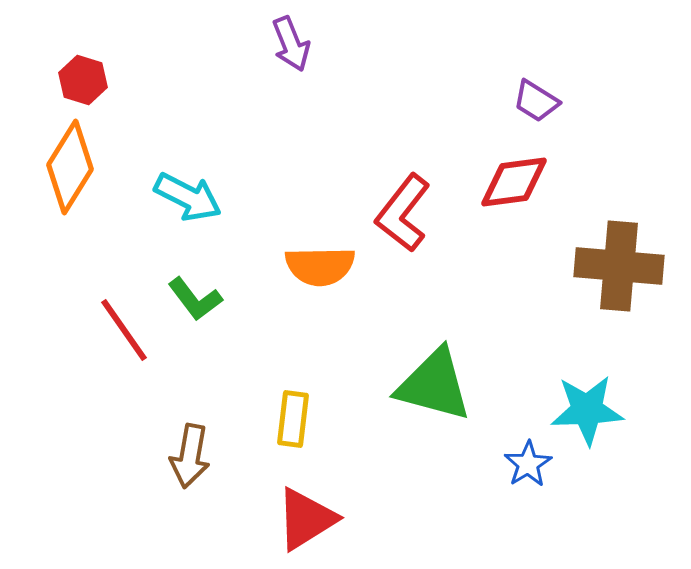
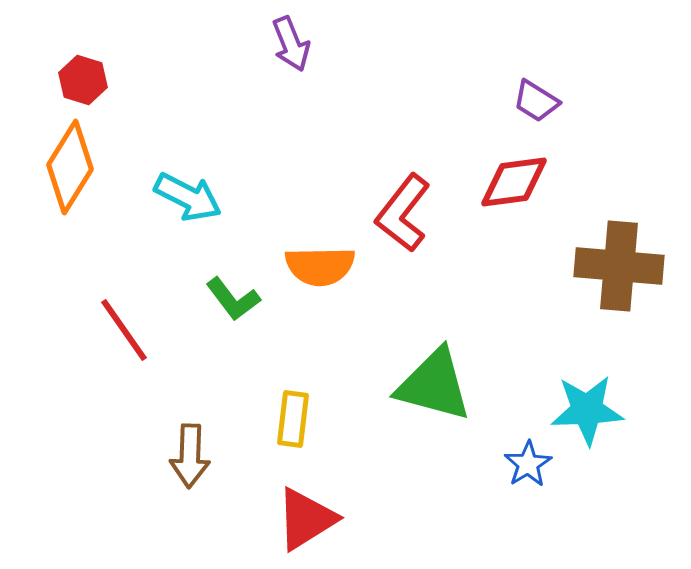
green L-shape: moved 38 px right
brown arrow: rotated 8 degrees counterclockwise
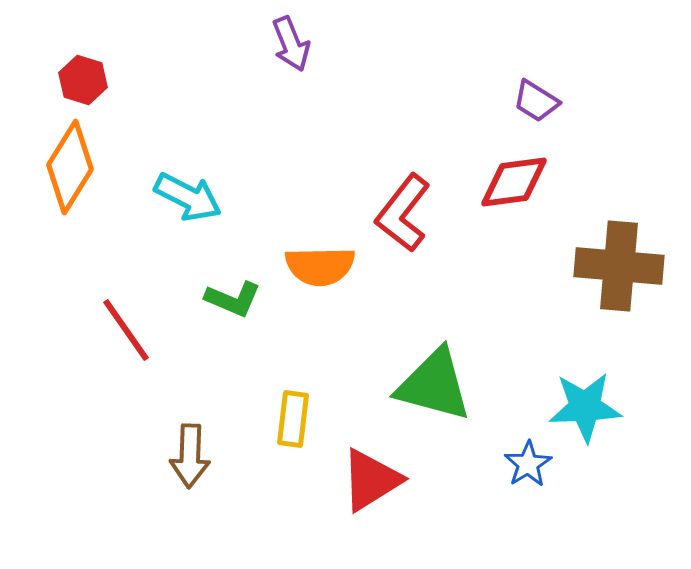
green L-shape: rotated 30 degrees counterclockwise
red line: moved 2 px right
cyan star: moved 2 px left, 3 px up
red triangle: moved 65 px right, 39 px up
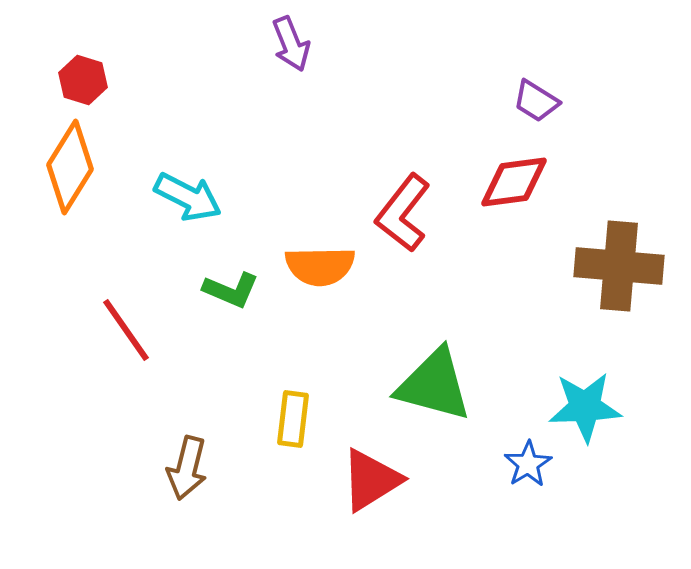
green L-shape: moved 2 px left, 9 px up
brown arrow: moved 3 px left, 12 px down; rotated 12 degrees clockwise
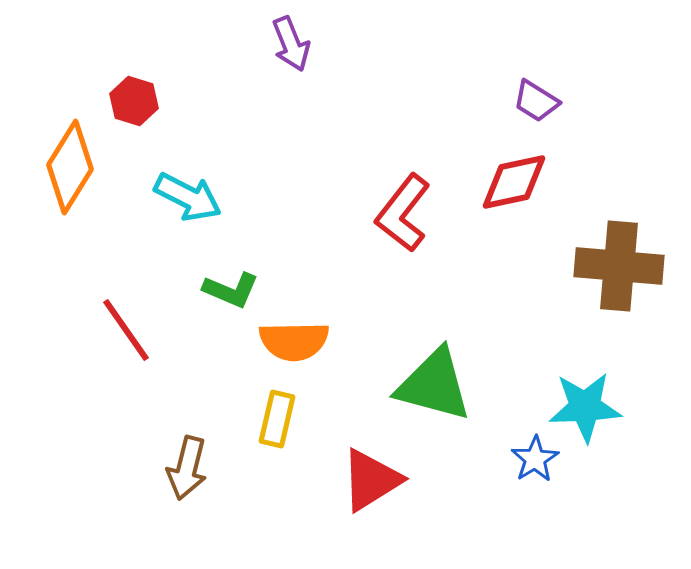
red hexagon: moved 51 px right, 21 px down
red diamond: rotated 4 degrees counterclockwise
orange semicircle: moved 26 px left, 75 px down
yellow rectangle: moved 16 px left; rotated 6 degrees clockwise
blue star: moved 7 px right, 5 px up
